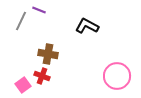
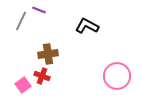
brown cross: rotated 18 degrees counterclockwise
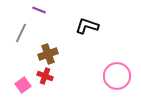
gray line: moved 12 px down
black L-shape: rotated 10 degrees counterclockwise
brown cross: rotated 12 degrees counterclockwise
red cross: moved 3 px right
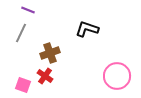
purple line: moved 11 px left
black L-shape: moved 3 px down
brown cross: moved 2 px right, 1 px up
red cross: rotated 14 degrees clockwise
pink square: rotated 35 degrees counterclockwise
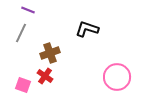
pink circle: moved 1 px down
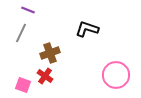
pink circle: moved 1 px left, 2 px up
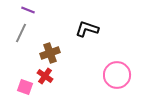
pink circle: moved 1 px right
pink square: moved 2 px right, 2 px down
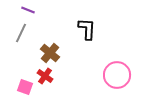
black L-shape: rotated 75 degrees clockwise
brown cross: rotated 30 degrees counterclockwise
